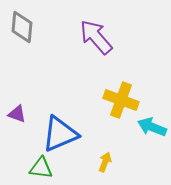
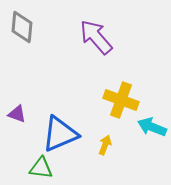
yellow arrow: moved 17 px up
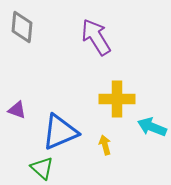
purple arrow: rotated 9 degrees clockwise
yellow cross: moved 4 px left, 1 px up; rotated 20 degrees counterclockwise
purple triangle: moved 4 px up
blue triangle: moved 2 px up
yellow arrow: rotated 36 degrees counterclockwise
green triangle: moved 1 px right; rotated 35 degrees clockwise
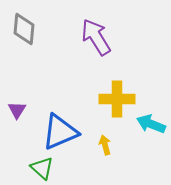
gray diamond: moved 2 px right, 2 px down
purple triangle: rotated 42 degrees clockwise
cyan arrow: moved 1 px left, 3 px up
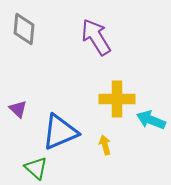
purple triangle: moved 1 px right, 1 px up; rotated 18 degrees counterclockwise
cyan arrow: moved 4 px up
green triangle: moved 6 px left
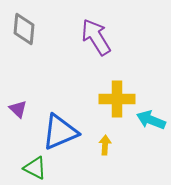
yellow arrow: rotated 18 degrees clockwise
green triangle: moved 1 px left; rotated 15 degrees counterclockwise
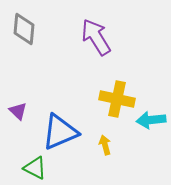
yellow cross: rotated 12 degrees clockwise
purple triangle: moved 2 px down
cyan arrow: rotated 28 degrees counterclockwise
yellow arrow: rotated 18 degrees counterclockwise
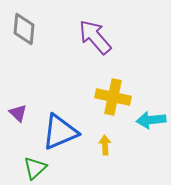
purple arrow: moved 1 px left; rotated 9 degrees counterclockwise
yellow cross: moved 4 px left, 2 px up
purple triangle: moved 2 px down
yellow arrow: rotated 12 degrees clockwise
green triangle: rotated 50 degrees clockwise
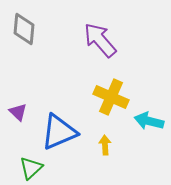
purple arrow: moved 5 px right, 3 px down
yellow cross: moved 2 px left; rotated 12 degrees clockwise
purple triangle: moved 1 px up
cyan arrow: moved 2 px left, 1 px down; rotated 20 degrees clockwise
blue triangle: moved 1 px left
green triangle: moved 4 px left
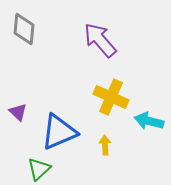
green triangle: moved 8 px right, 1 px down
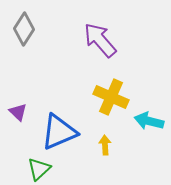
gray diamond: rotated 28 degrees clockwise
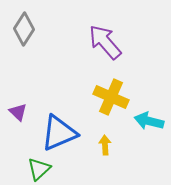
purple arrow: moved 5 px right, 2 px down
blue triangle: moved 1 px down
